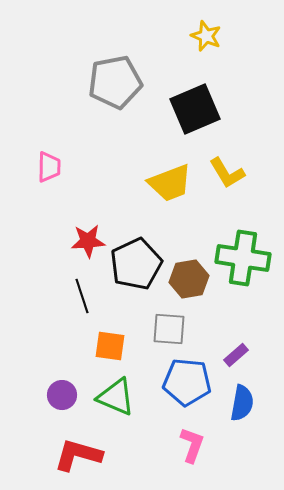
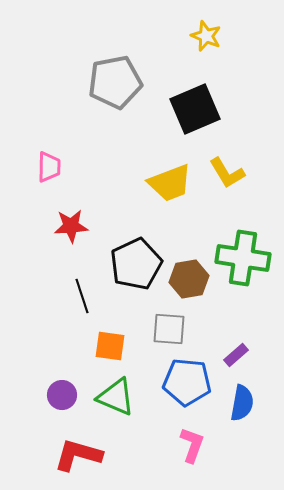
red star: moved 17 px left, 15 px up
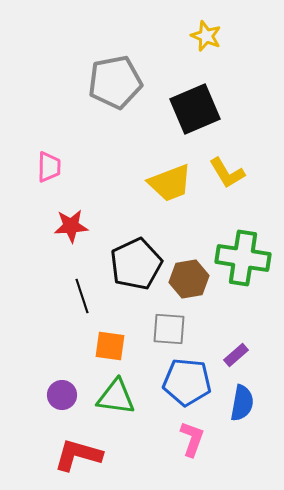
green triangle: rotated 15 degrees counterclockwise
pink L-shape: moved 6 px up
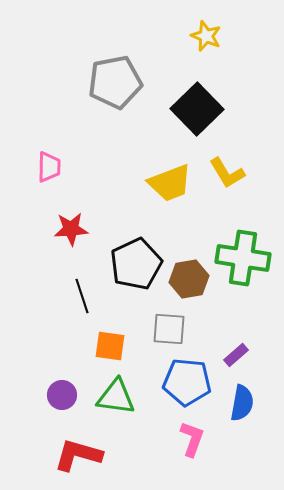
black square: moved 2 px right; rotated 21 degrees counterclockwise
red star: moved 3 px down
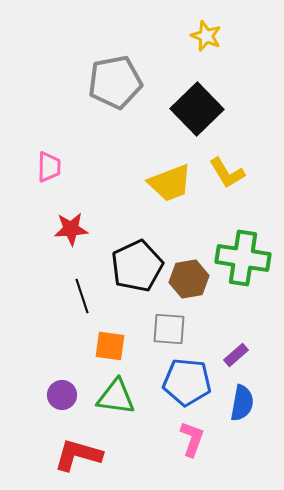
black pentagon: moved 1 px right, 2 px down
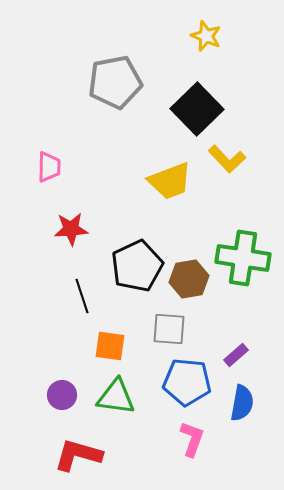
yellow L-shape: moved 14 px up; rotated 12 degrees counterclockwise
yellow trapezoid: moved 2 px up
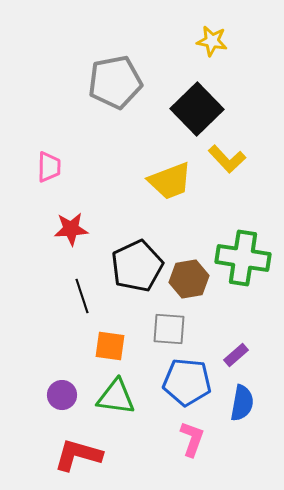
yellow star: moved 6 px right, 5 px down; rotated 12 degrees counterclockwise
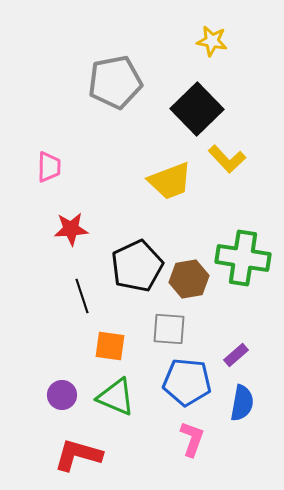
green triangle: rotated 15 degrees clockwise
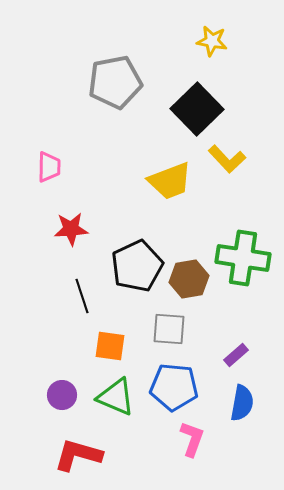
blue pentagon: moved 13 px left, 5 px down
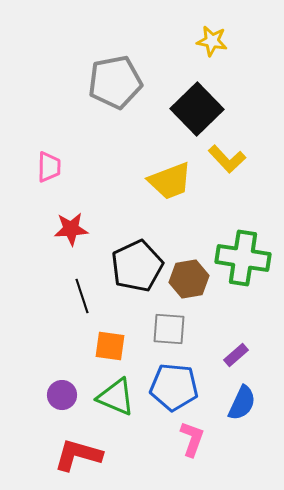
blue semicircle: rotated 15 degrees clockwise
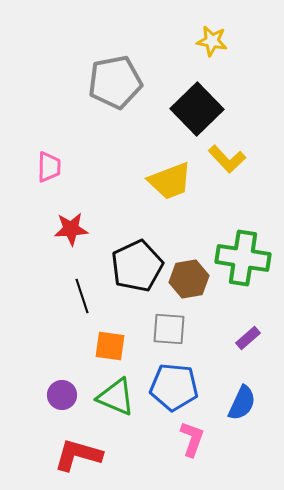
purple rectangle: moved 12 px right, 17 px up
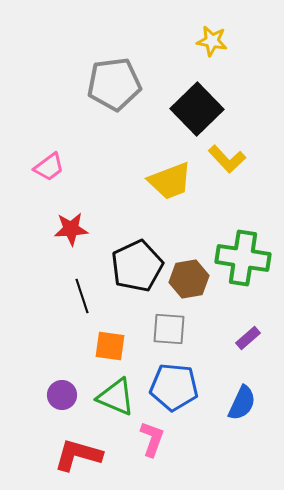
gray pentagon: moved 1 px left, 2 px down; rotated 4 degrees clockwise
pink trapezoid: rotated 52 degrees clockwise
pink L-shape: moved 40 px left
